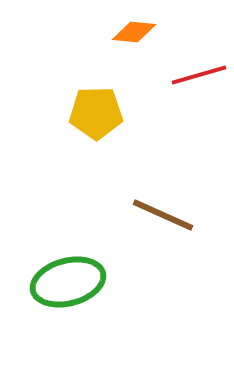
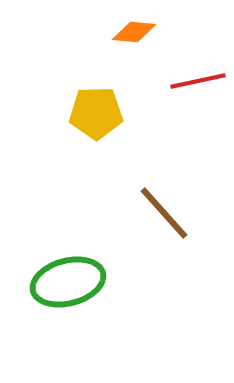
red line: moved 1 px left, 6 px down; rotated 4 degrees clockwise
brown line: moved 1 px right, 2 px up; rotated 24 degrees clockwise
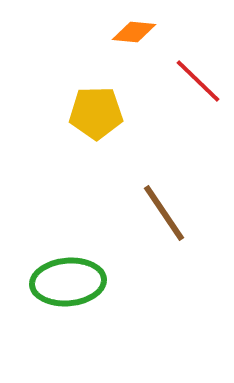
red line: rotated 56 degrees clockwise
brown line: rotated 8 degrees clockwise
green ellipse: rotated 10 degrees clockwise
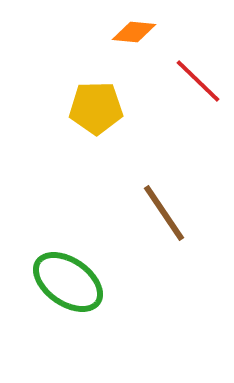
yellow pentagon: moved 5 px up
green ellipse: rotated 40 degrees clockwise
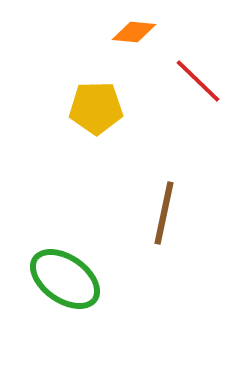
brown line: rotated 46 degrees clockwise
green ellipse: moved 3 px left, 3 px up
